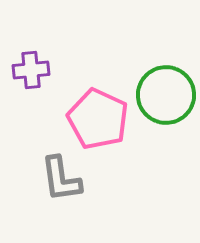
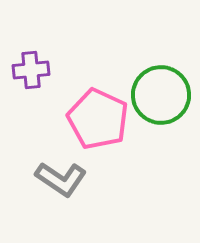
green circle: moved 5 px left
gray L-shape: rotated 48 degrees counterclockwise
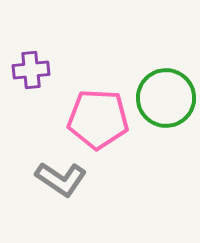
green circle: moved 5 px right, 3 px down
pink pentagon: rotated 22 degrees counterclockwise
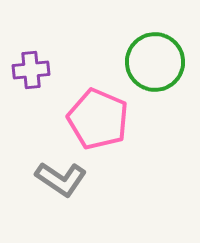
green circle: moved 11 px left, 36 px up
pink pentagon: rotated 20 degrees clockwise
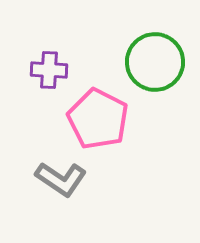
purple cross: moved 18 px right; rotated 9 degrees clockwise
pink pentagon: rotated 4 degrees clockwise
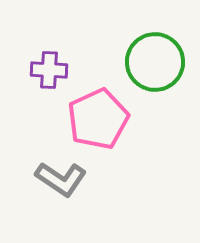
pink pentagon: rotated 20 degrees clockwise
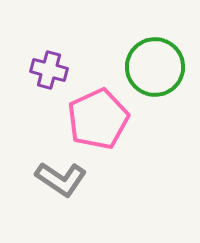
green circle: moved 5 px down
purple cross: rotated 12 degrees clockwise
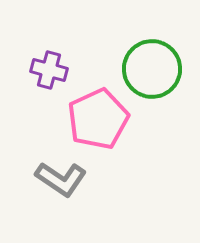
green circle: moved 3 px left, 2 px down
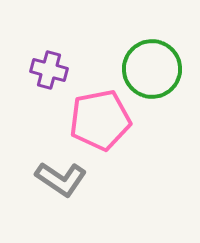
pink pentagon: moved 2 px right, 1 px down; rotated 14 degrees clockwise
